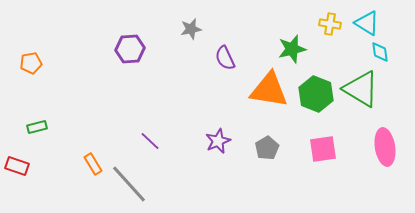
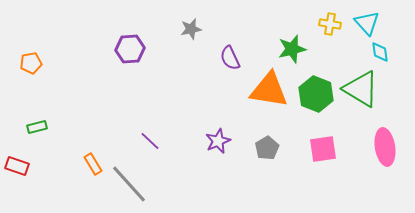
cyan triangle: rotated 16 degrees clockwise
purple semicircle: moved 5 px right
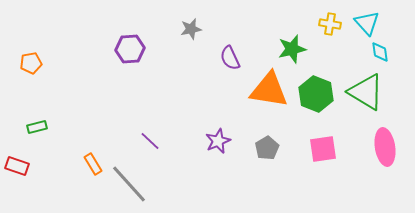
green triangle: moved 5 px right, 3 px down
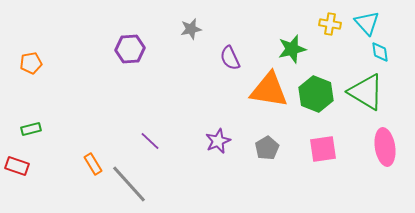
green rectangle: moved 6 px left, 2 px down
